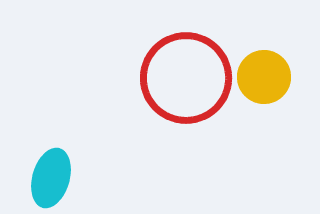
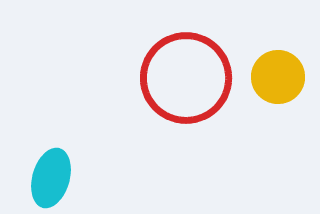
yellow circle: moved 14 px right
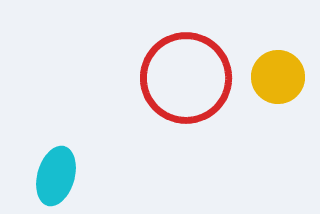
cyan ellipse: moved 5 px right, 2 px up
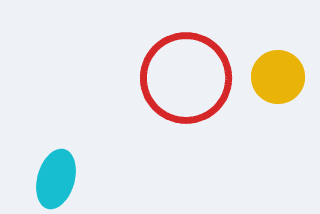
cyan ellipse: moved 3 px down
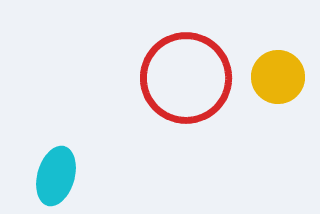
cyan ellipse: moved 3 px up
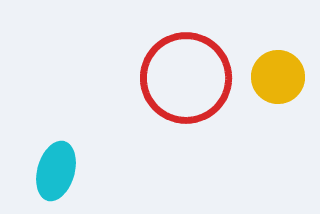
cyan ellipse: moved 5 px up
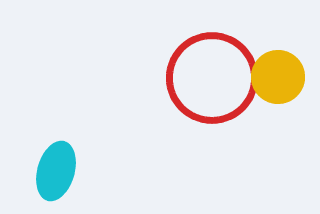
red circle: moved 26 px right
